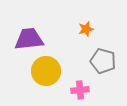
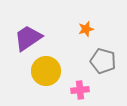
purple trapezoid: moved 1 px left, 1 px up; rotated 28 degrees counterclockwise
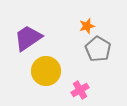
orange star: moved 1 px right, 3 px up
gray pentagon: moved 5 px left, 12 px up; rotated 15 degrees clockwise
pink cross: rotated 24 degrees counterclockwise
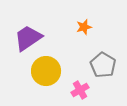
orange star: moved 3 px left, 1 px down
gray pentagon: moved 5 px right, 16 px down
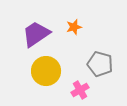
orange star: moved 10 px left
purple trapezoid: moved 8 px right, 4 px up
gray pentagon: moved 3 px left, 1 px up; rotated 15 degrees counterclockwise
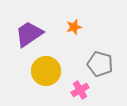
purple trapezoid: moved 7 px left
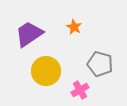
orange star: rotated 28 degrees counterclockwise
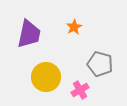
orange star: rotated 14 degrees clockwise
purple trapezoid: rotated 136 degrees clockwise
yellow circle: moved 6 px down
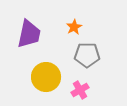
gray pentagon: moved 13 px left, 9 px up; rotated 15 degrees counterclockwise
